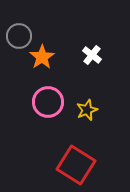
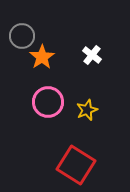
gray circle: moved 3 px right
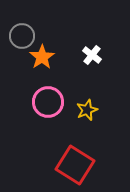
red square: moved 1 px left
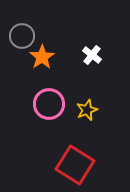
pink circle: moved 1 px right, 2 px down
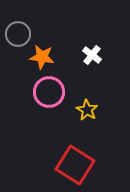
gray circle: moved 4 px left, 2 px up
orange star: rotated 30 degrees counterclockwise
pink circle: moved 12 px up
yellow star: rotated 20 degrees counterclockwise
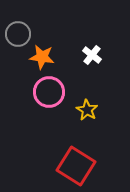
red square: moved 1 px right, 1 px down
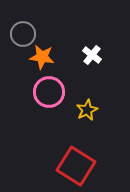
gray circle: moved 5 px right
yellow star: rotated 15 degrees clockwise
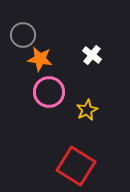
gray circle: moved 1 px down
orange star: moved 2 px left, 2 px down
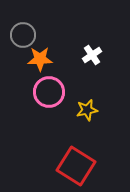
white cross: rotated 18 degrees clockwise
orange star: rotated 10 degrees counterclockwise
yellow star: rotated 15 degrees clockwise
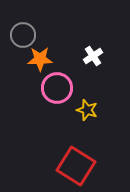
white cross: moved 1 px right, 1 px down
pink circle: moved 8 px right, 4 px up
yellow star: rotated 30 degrees clockwise
